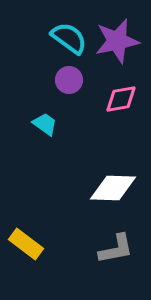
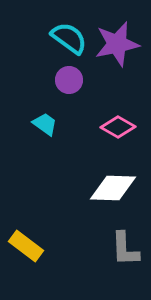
purple star: moved 3 px down
pink diamond: moved 3 px left, 28 px down; rotated 40 degrees clockwise
yellow rectangle: moved 2 px down
gray L-shape: moved 9 px right; rotated 99 degrees clockwise
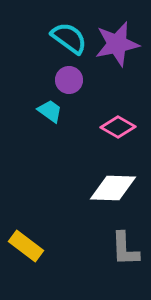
cyan trapezoid: moved 5 px right, 13 px up
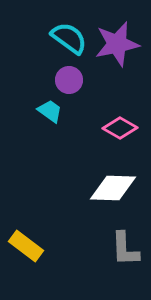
pink diamond: moved 2 px right, 1 px down
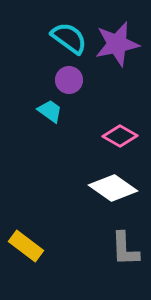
pink diamond: moved 8 px down
white diamond: rotated 33 degrees clockwise
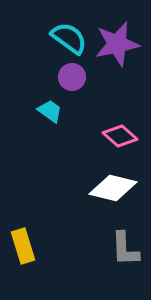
purple circle: moved 3 px right, 3 px up
pink diamond: rotated 12 degrees clockwise
white diamond: rotated 21 degrees counterclockwise
yellow rectangle: moved 3 px left; rotated 36 degrees clockwise
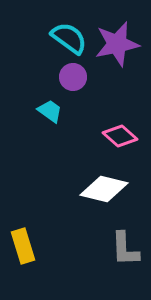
purple circle: moved 1 px right
white diamond: moved 9 px left, 1 px down
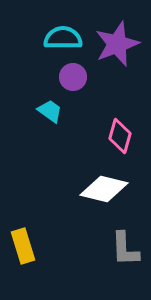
cyan semicircle: moved 6 px left; rotated 36 degrees counterclockwise
purple star: rotated 9 degrees counterclockwise
pink diamond: rotated 64 degrees clockwise
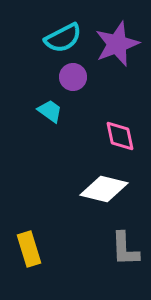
cyan semicircle: rotated 153 degrees clockwise
pink diamond: rotated 28 degrees counterclockwise
yellow rectangle: moved 6 px right, 3 px down
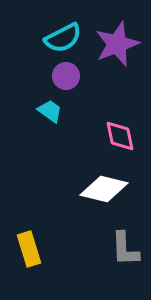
purple circle: moved 7 px left, 1 px up
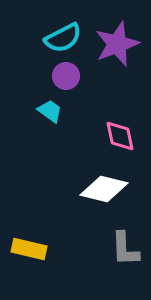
yellow rectangle: rotated 60 degrees counterclockwise
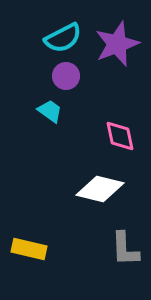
white diamond: moved 4 px left
